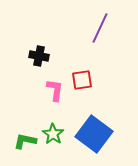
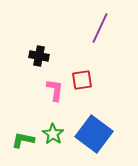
green L-shape: moved 2 px left, 1 px up
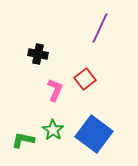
black cross: moved 1 px left, 2 px up
red square: moved 3 px right, 1 px up; rotated 30 degrees counterclockwise
pink L-shape: rotated 15 degrees clockwise
green star: moved 4 px up
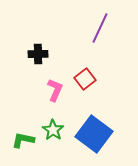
black cross: rotated 12 degrees counterclockwise
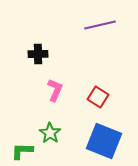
purple line: moved 3 px up; rotated 52 degrees clockwise
red square: moved 13 px right, 18 px down; rotated 20 degrees counterclockwise
green star: moved 3 px left, 3 px down
blue square: moved 10 px right, 7 px down; rotated 15 degrees counterclockwise
green L-shape: moved 1 px left, 11 px down; rotated 10 degrees counterclockwise
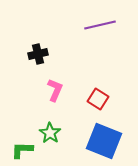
black cross: rotated 12 degrees counterclockwise
red square: moved 2 px down
green L-shape: moved 1 px up
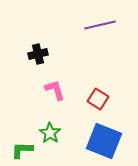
pink L-shape: rotated 40 degrees counterclockwise
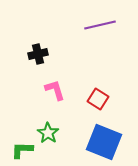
green star: moved 2 px left
blue square: moved 1 px down
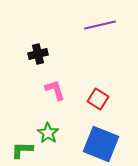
blue square: moved 3 px left, 2 px down
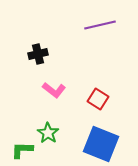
pink L-shape: moved 1 px left; rotated 145 degrees clockwise
